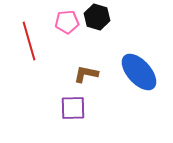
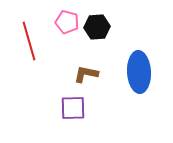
black hexagon: moved 10 px down; rotated 20 degrees counterclockwise
pink pentagon: rotated 20 degrees clockwise
blue ellipse: rotated 39 degrees clockwise
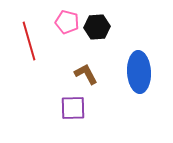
brown L-shape: rotated 50 degrees clockwise
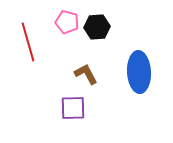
red line: moved 1 px left, 1 px down
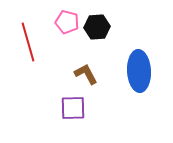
blue ellipse: moved 1 px up
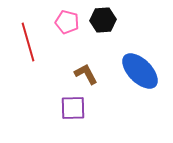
black hexagon: moved 6 px right, 7 px up
blue ellipse: moved 1 px right; rotated 42 degrees counterclockwise
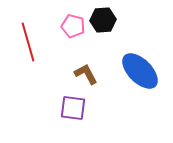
pink pentagon: moved 6 px right, 4 px down
purple square: rotated 8 degrees clockwise
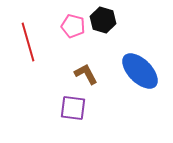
black hexagon: rotated 20 degrees clockwise
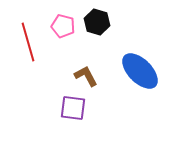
black hexagon: moved 6 px left, 2 px down
pink pentagon: moved 10 px left
brown L-shape: moved 2 px down
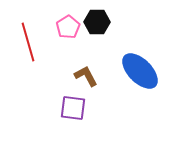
black hexagon: rotated 15 degrees counterclockwise
pink pentagon: moved 5 px right, 1 px down; rotated 25 degrees clockwise
